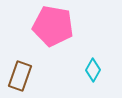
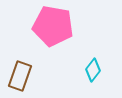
cyan diamond: rotated 10 degrees clockwise
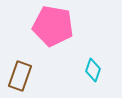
cyan diamond: rotated 20 degrees counterclockwise
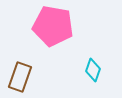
brown rectangle: moved 1 px down
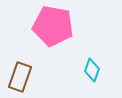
cyan diamond: moved 1 px left
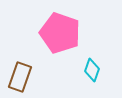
pink pentagon: moved 7 px right, 7 px down; rotated 9 degrees clockwise
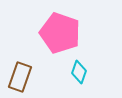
cyan diamond: moved 13 px left, 2 px down
